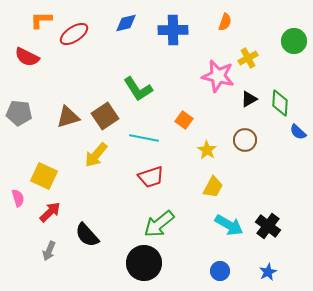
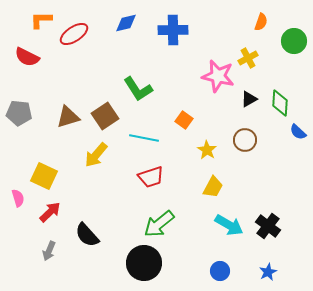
orange semicircle: moved 36 px right
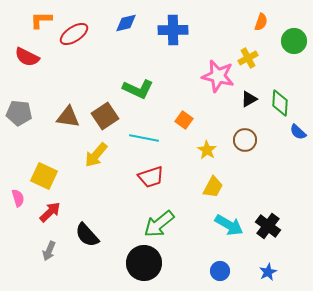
green L-shape: rotated 32 degrees counterclockwise
brown triangle: rotated 25 degrees clockwise
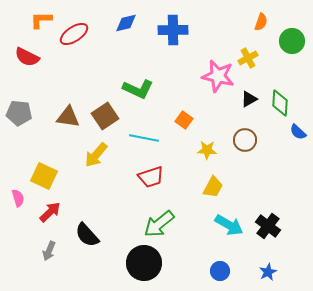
green circle: moved 2 px left
yellow star: rotated 30 degrees counterclockwise
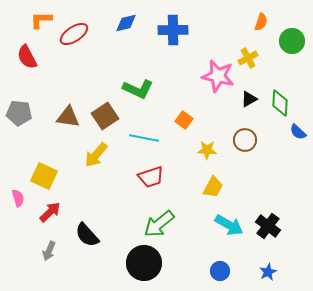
red semicircle: rotated 35 degrees clockwise
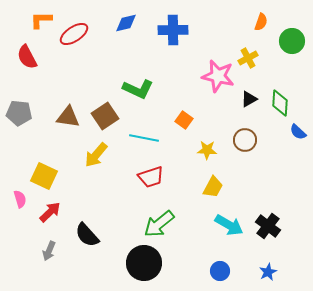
pink semicircle: moved 2 px right, 1 px down
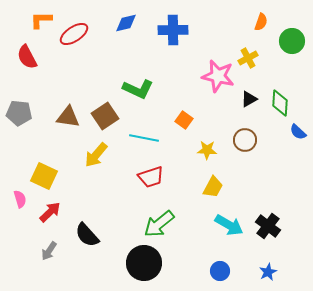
gray arrow: rotated 12 degrees clockwise
